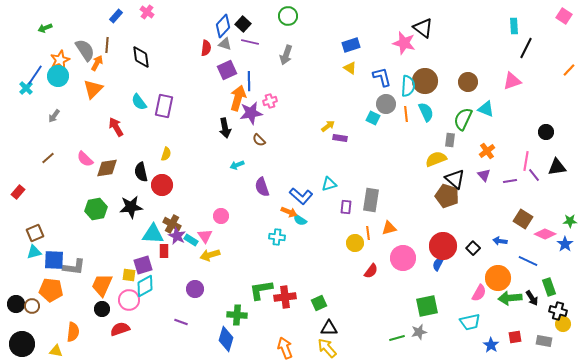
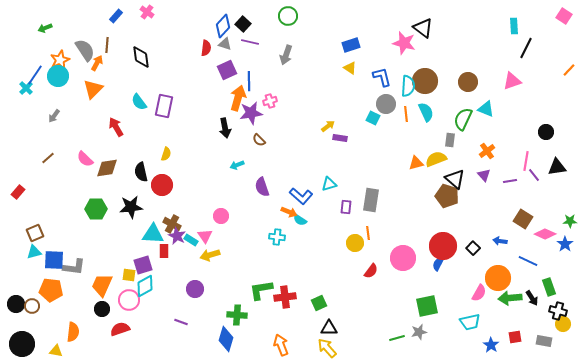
green hexagon at (96, 209): rotated 10 degrees clockwise
orange triangle at (389, 228): moved 27 px right, 65 px up
orange arrow at (285, 348): moved 4 px left, 3 px up
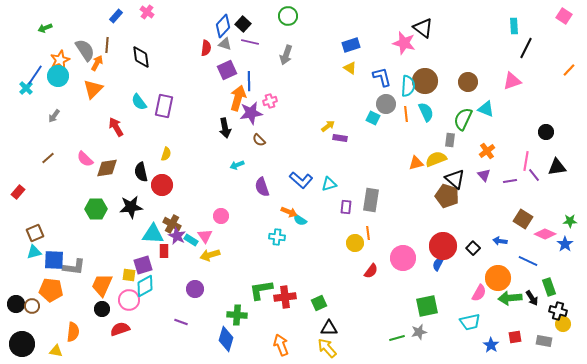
blue L-shape at (301, 196): moved 16 px up
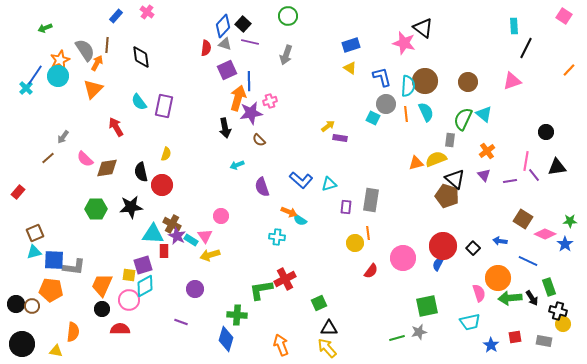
cyan triangle at (486, 109): moved 2 px left, 5 px down; rotated 18 degrees clockwise
gray arrow at (54, 116): moved 9 px right, 21 px down
pink semicircle at (479, 293): rotated 48 degrees counterclockwise
red cross at (285, 297): moved 18 px up; rotated 20 degrees counterclockwise
red semicircle at (120, 329): rotated 18 degrees clockwise
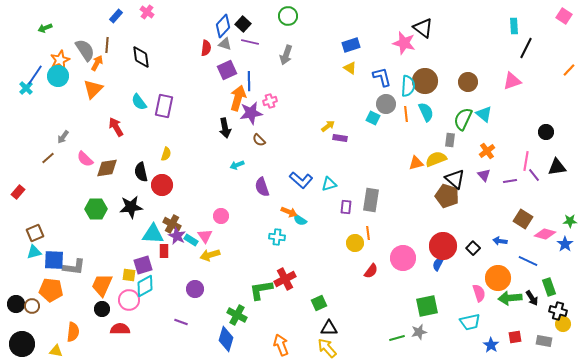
pink diamond at (545, 234): rotated 10 degrees counterclockwise
green cross at (237, 315): rotated 24 degrees clockwise
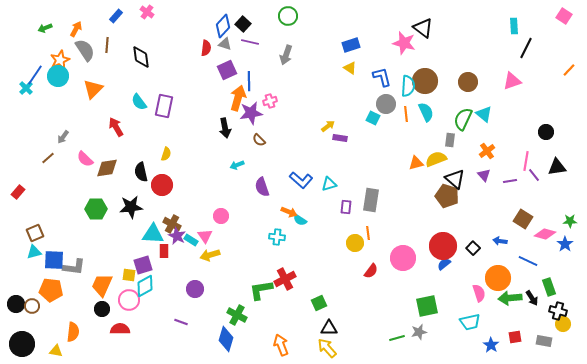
orange arrow at (97, 63): moved 21 px left, 34 px up
blue semicircle at (438, 264): moved 6 px right; rotated 24 degrees clockwise
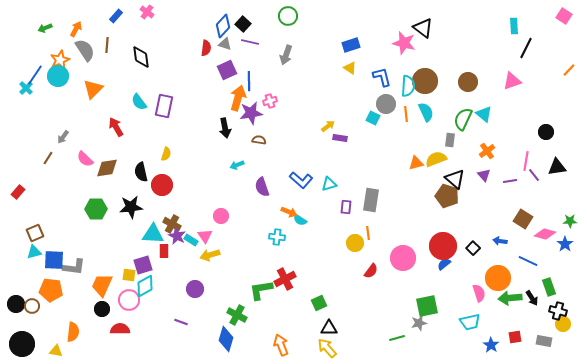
brown semicircle at (259, 140): rotated 144 degrees clockwise
brown line at (48, 158): rotated 16 degrees counterclockwise
gray star at (419, 332): moved 9 px up
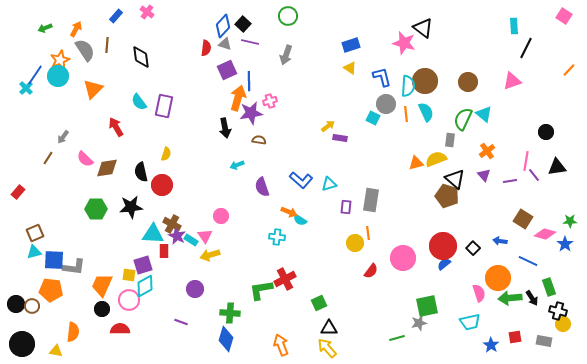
green cross at (237, 315): moved 7 px left, 2 px up; rotated 24 degrees counterclockwise
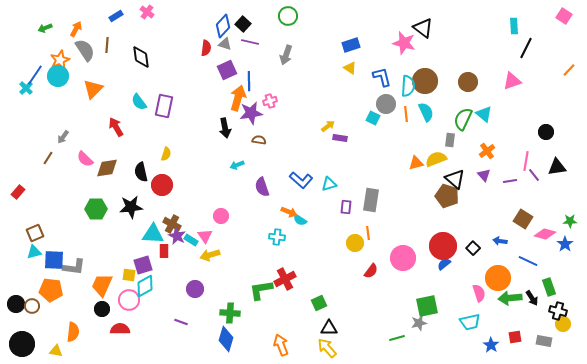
blue rectangle at (116, 16): rotated 16 degrees clockwise
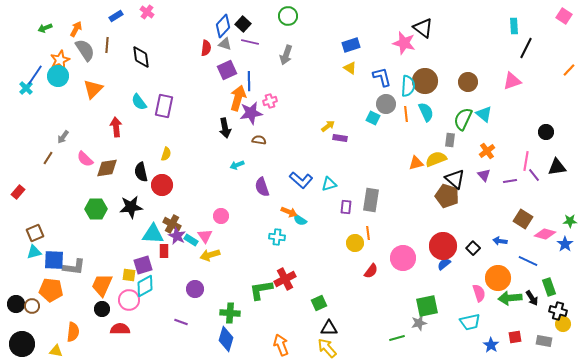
red arrow at (116, 127): rotated 24 degrees clockwise
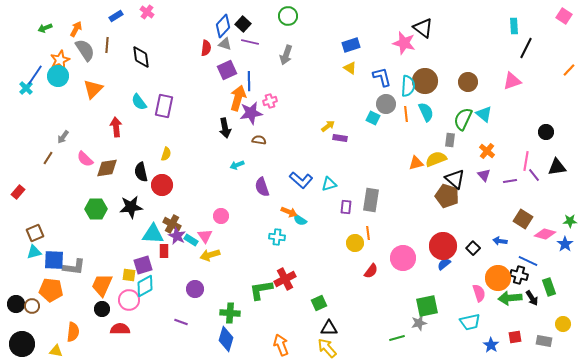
orange cross at (487, 151): rotated 14 degrees counterclockwise
black cross at (558, 311): moved 39 px left, 36 px up
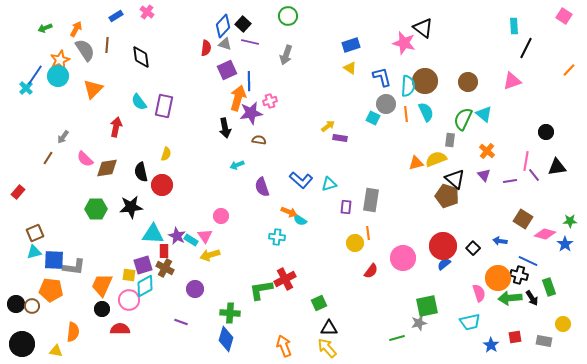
red arrow at (116, 127): rotated 18 degrees clockwise
brown cross at (172, 224): moved 7 px left, 44 px down
orange arrow at (281, 345): moved 3 px right, 1 px down
